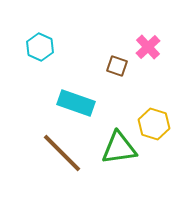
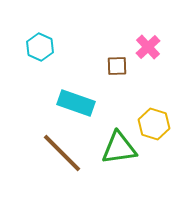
brown square: rotated 20 degrees counterclockwise
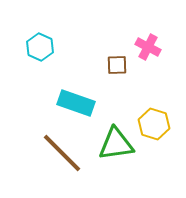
pink cross: rotated 20 degrees counterclockwise
brown square: moved 1 px up
green triangle: moved 3 px left, 4 px up
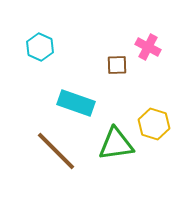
brown line: moved 6 px left, 2 px up
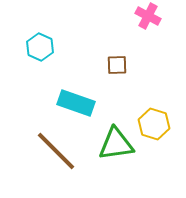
pink cross: moved 31 px up
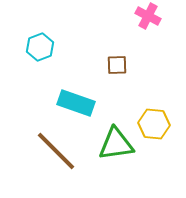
cyan hexagon: rotated 16 degrees clockwise
yellow hexagon: rotated 12 degrees counterclockwise
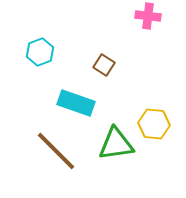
pink cross: rotated 20 degrees counterclockwise
cyan hexagon: moved 5 px down
brown square: moved 13 px left; rotated 35 degrees clockwise
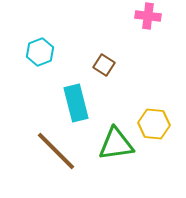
cyan rectangle: rotated 57 degrees clockwise
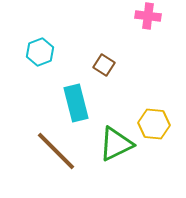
green triangle: rotated 18 degrees counterclockwise
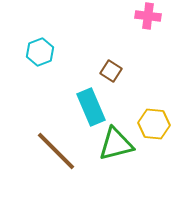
brown square: moved 7 px right, 6 px down
cyan rectangle: moved 15 px right, 4 px down; rotated 9 degrees counterclockwise
green triangle: rotated 12 degrees clockwise
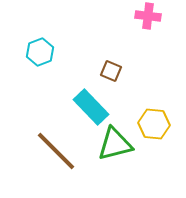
brown square: rotated 10 degrees counterclockwise
cyan rectangle: rotated 21 degrees counterclockwise
green triangle: moved 1 px left
